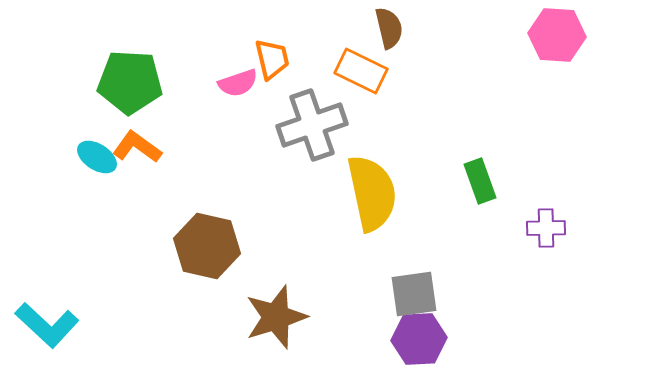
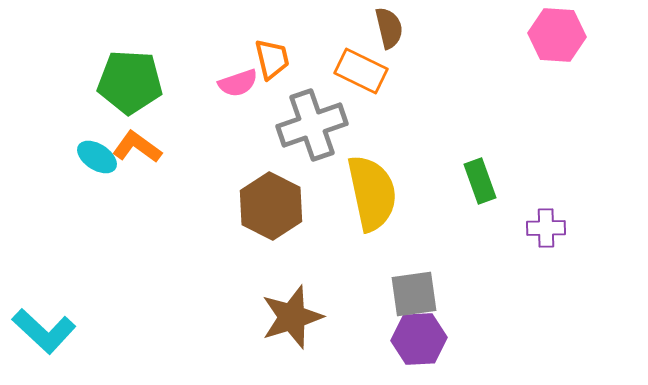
brown hexagon: moved 64 px right, 40 px up; rotated 14 degrees clockwise
brown star: moved 16 px right
cyan L-shape: moved 3 px left, 6 px down
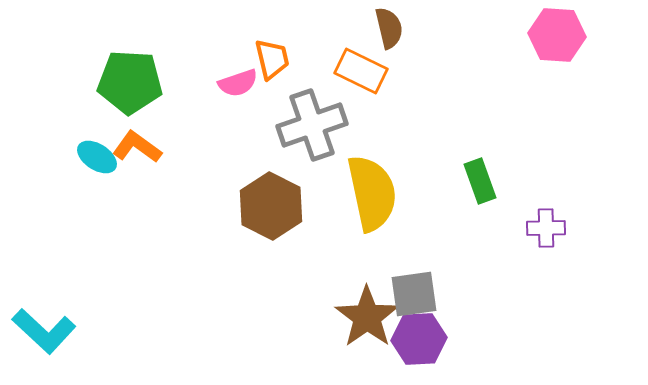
brown star: moved 75 px right; rotated 18 degrees counterclockwise
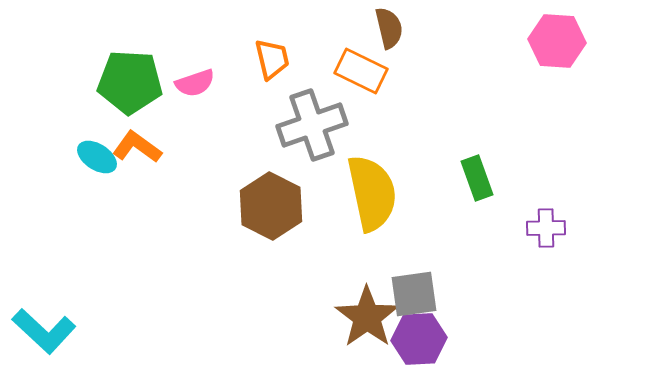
pink hexagon: moved 6 px down
pink semicircle: moved 43 px left
green rectangle: moved 3 px left, 3 px up
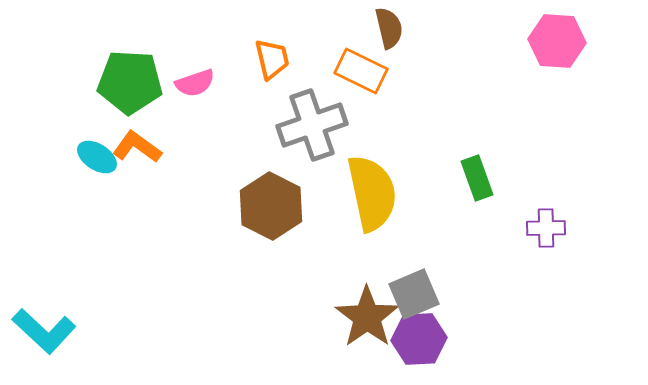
gray square: rotated 15 degrees counterclockwise
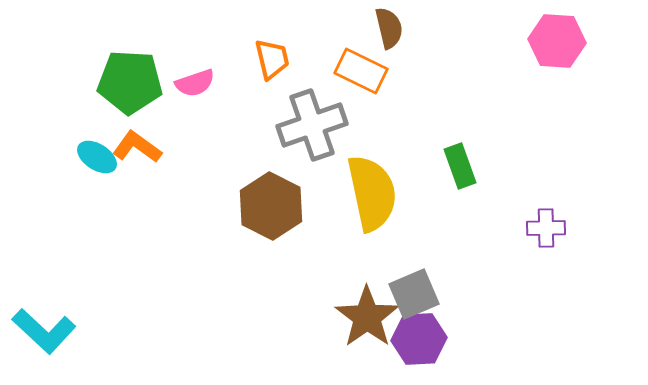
green rectangle: moved 17 px left, 12 px up
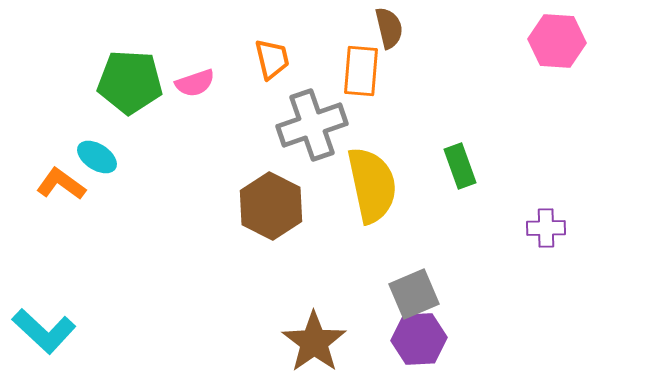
orange rectangle: rotated 69 degrees clockwise
orange L-shape: moved 76 px left, 37 px down
yellow semicircle: moved 8 px up
brown star: moved 53 px left, 25 px down
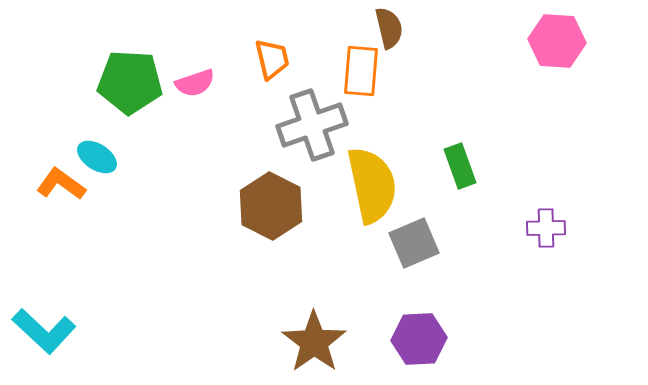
gray square: moved 51 px up
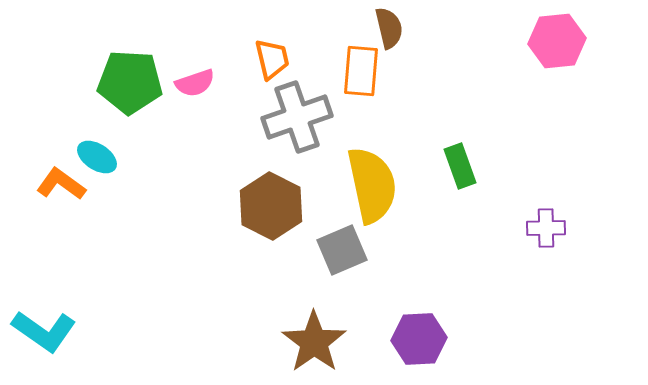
pink hexagon: rotated 10 degrees counterclockwise
gray cross: moved 15 px left, 8 px up
gray square: moved 72 px left, 7 px down
cyan L-shape: rotated 8 degrees counterclockwise
